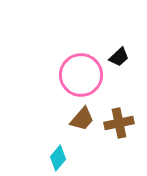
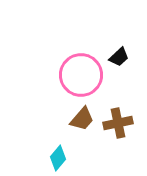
brown cross: moved 1 px left
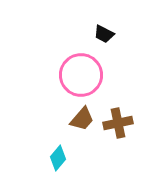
black trapezoid: moved 15 px left, 23 px up; rotated 70 degrees clockwise
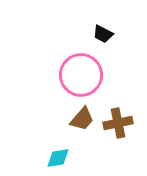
black trapezoid: moved 1 px left
cyan diamond: rotated 40 degrees clockwise
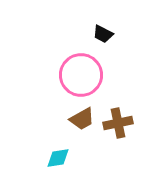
brown trapezoid: rotated 20 degrees clockwise
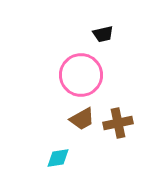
black trapezoid: rotated 40 degrees counterclockwise
